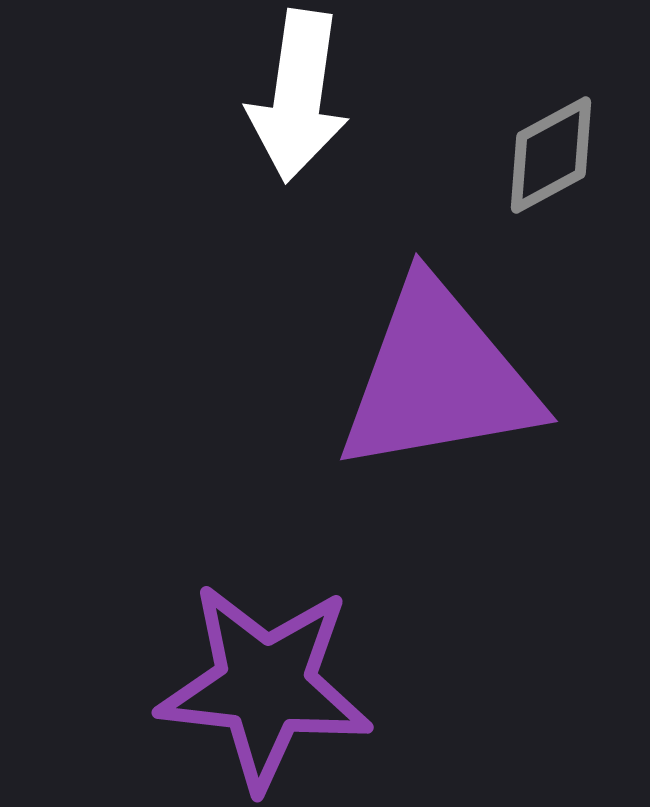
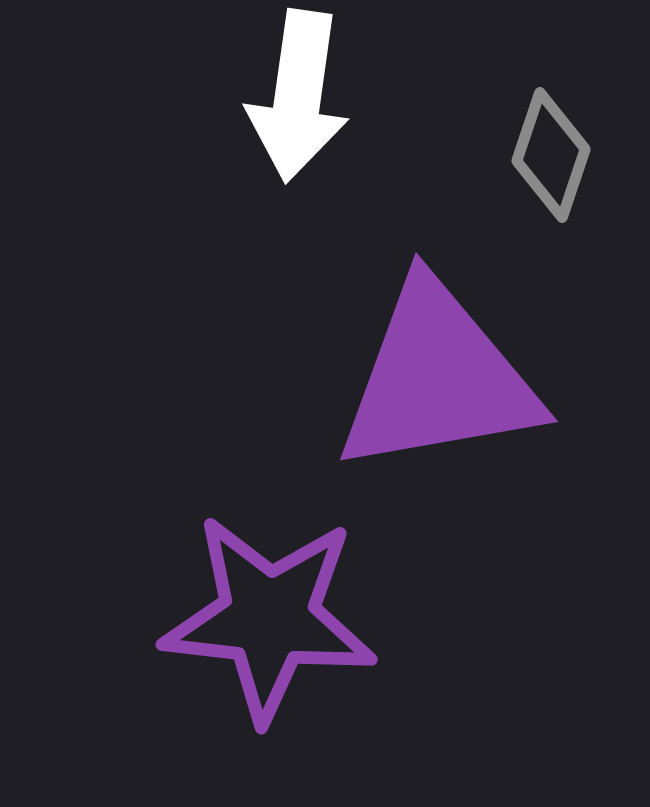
gray diamond: rotated 43 degrees counterclockwise
purple star: moved 4 px right, 68 px up
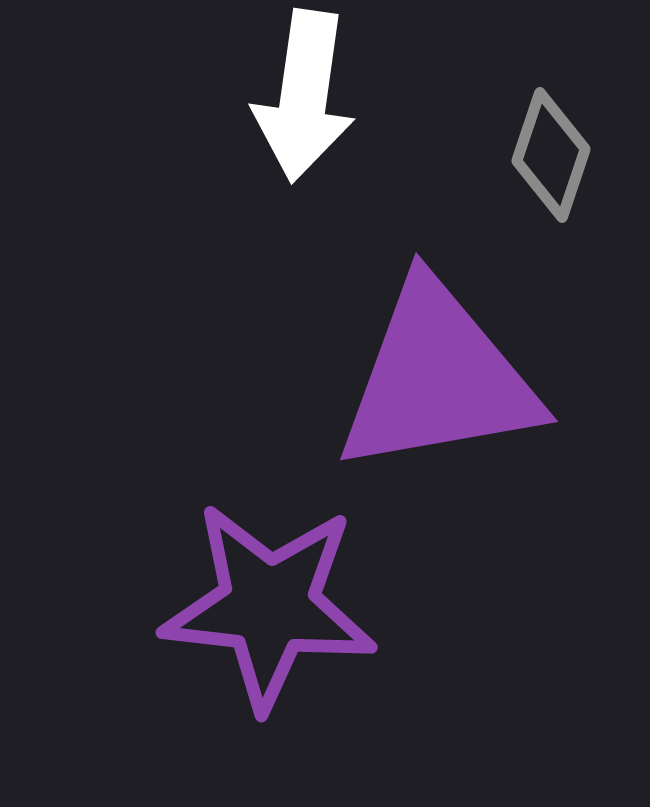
white arrow: moved 6 px right
purple star: moved 12 px up
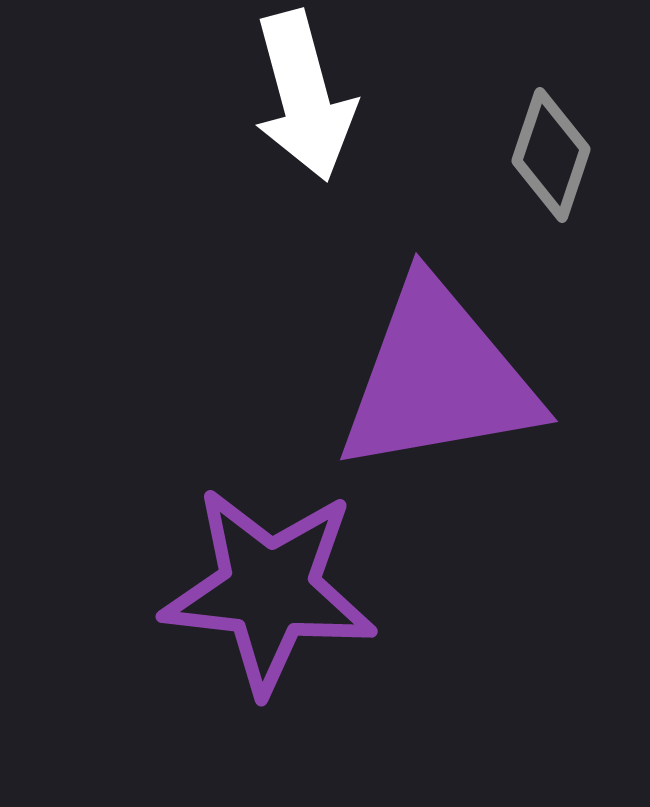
white arrow: rotated 23 degrees counterclockwise
purple star: moved 16 px up
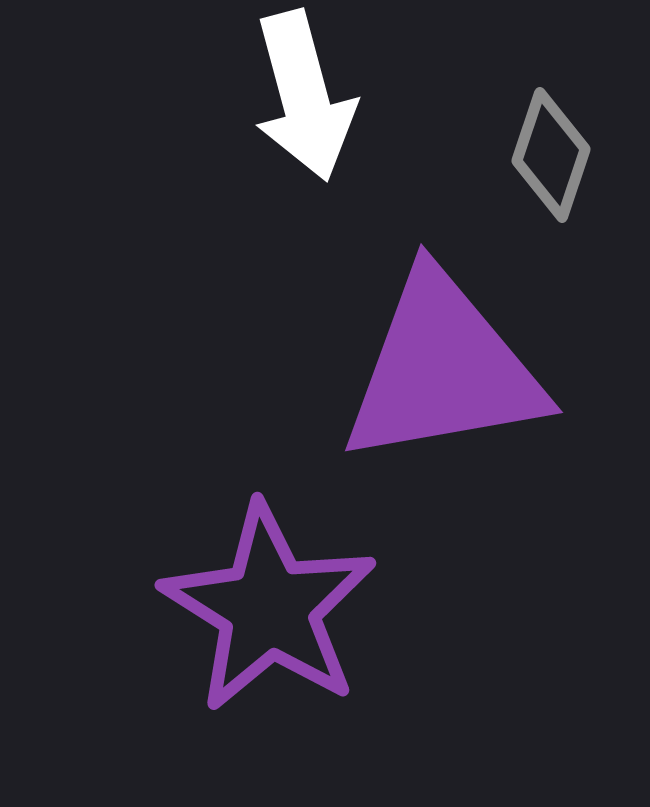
purple triangle: moved 5 px right, 9 px up
purple star: moved 18 px down; rotated 26 degrees clockwise
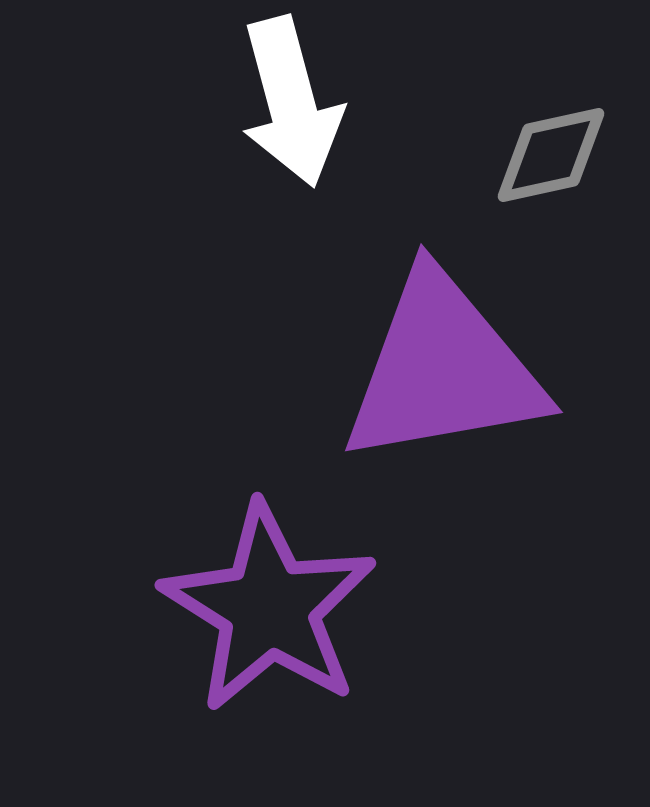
white arrow: moved 13 px left, 6 px down
gray diamond: rotated 59 degrees clockwise
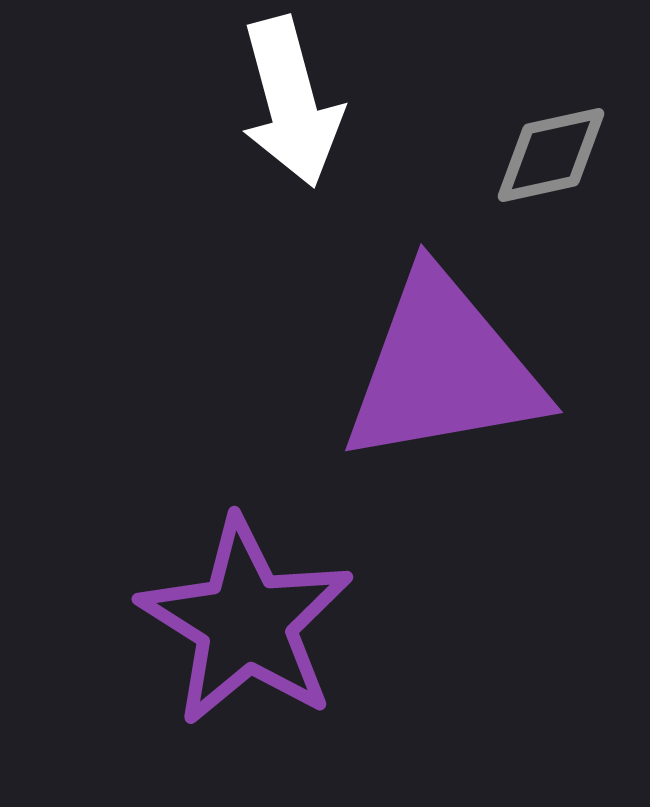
purple star: moved 23 px left, 14 px down
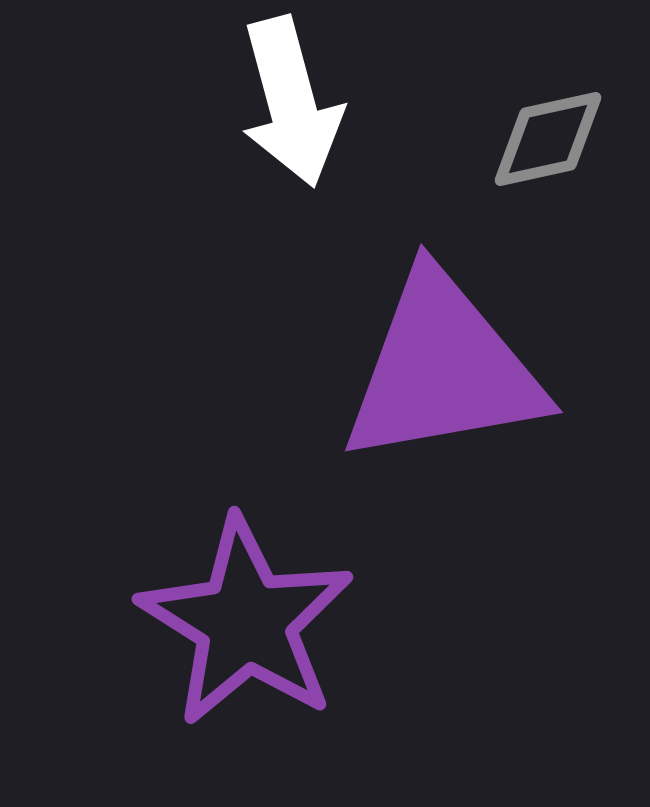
gray diamond: moved 3 px left, 16 px up
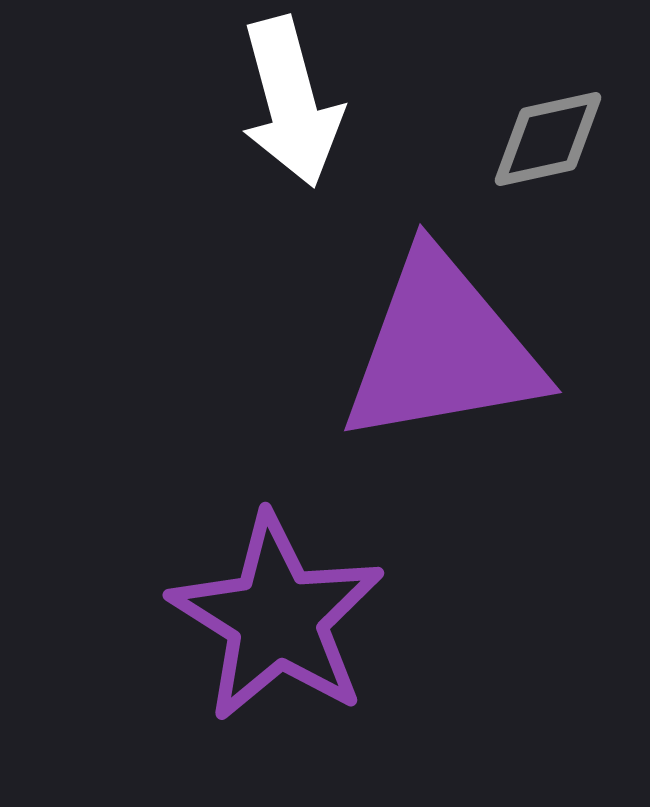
purple triangle: moved 1 px left, 20 px up
purple star: moved 31 px right, 4 px up
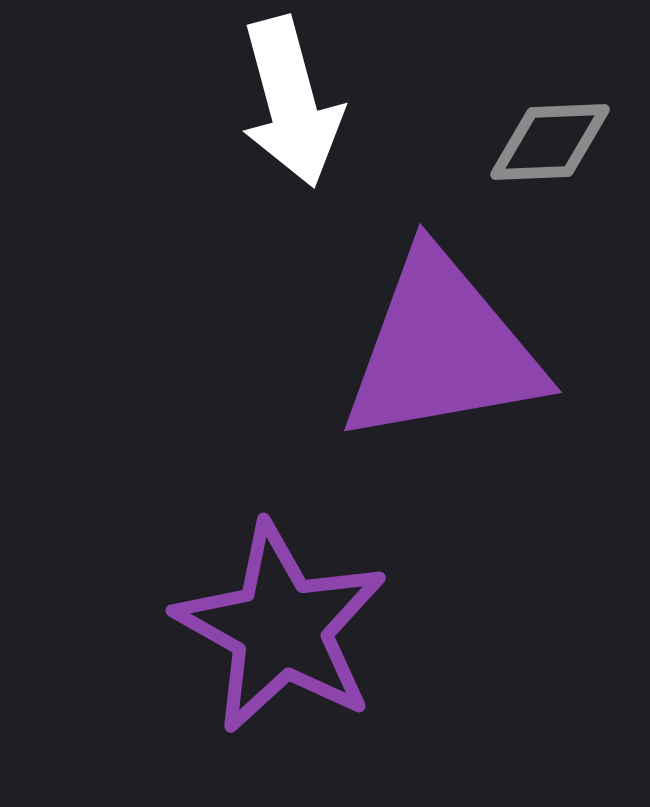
gray diamond: moved 2 px right, 3 px down; rotated 10 degrees clockwise
purple star: moved 4 px right, 10 px down; rotated 3 degrees counterclockwise
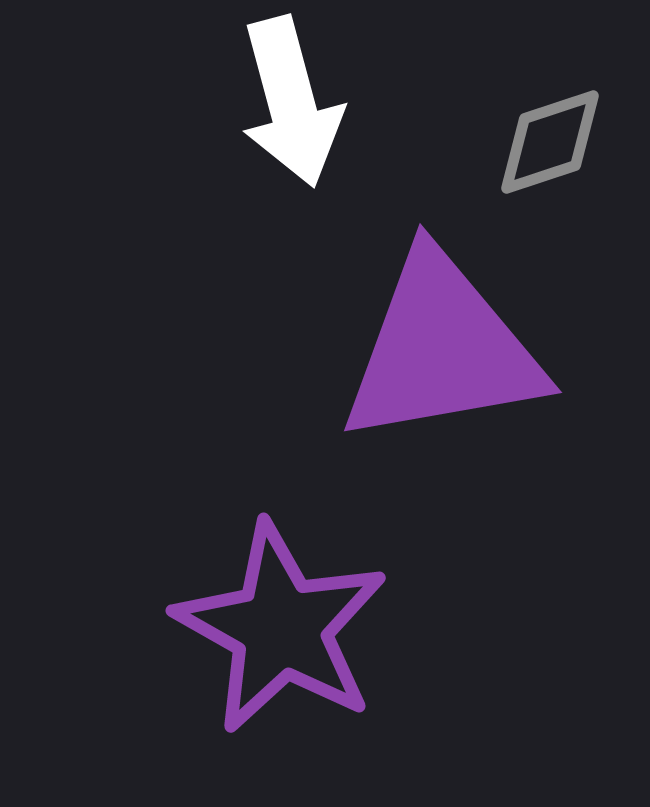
gray diamond: rotated 16 degrees counterclockwise
